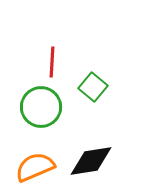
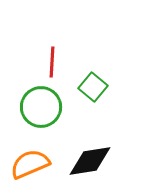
black diamond: moved 1 px left
orange semicircle: moved 5 px left, 3 px up
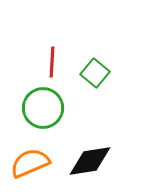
green square: moved 2 px right, 14 px up
green circle: moved 2 px right, 1 px down
orange semicircle: moved 1 px up
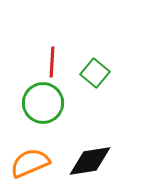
green circle: moved 5 px up
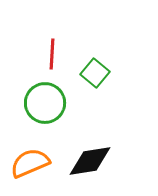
red line: moved 8 px up
green circle: moved 2 px right
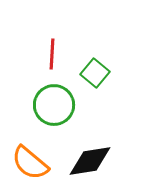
green circle: moved 9 px right, 2 px down
orange semicircle: rotated 117 degrees counterclockwise
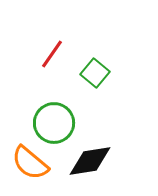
red line: rotated 32 degrees clockwise
green circle: moved 18 px down
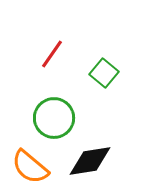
green square: moved 9 px right
green circle: moved 5 px up
orange semicircle: moved 4 px down
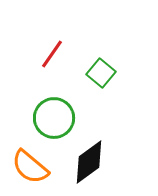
green square: moved 3 px left
black diamond: moved 1 px left, 1 px down; rotated 27 degrees counterclockwise
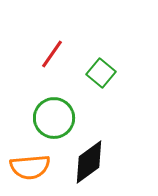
orange semicircle: rotated 45 degrees counterclockwise
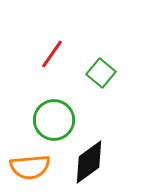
green circle: moved 2 px down
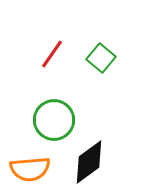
green square: moved 15 px up
orange semicircle: moved 2 px down
